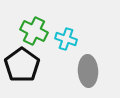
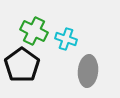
gray ellipse: rotated 8 degrees clockwise
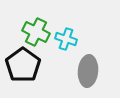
green cross: moved 2 px right, 1 px down
black pentagon: moved 1 px right
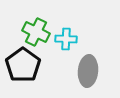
cyan cross: rotated 15 degrees counterclockwise
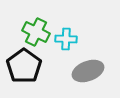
black pentagon: moved 1 px right, 1 px down
gray ellipse: rotated 64 degrees clockwise
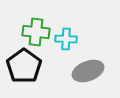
green cross: rotated 20 degrees counterclockwise
